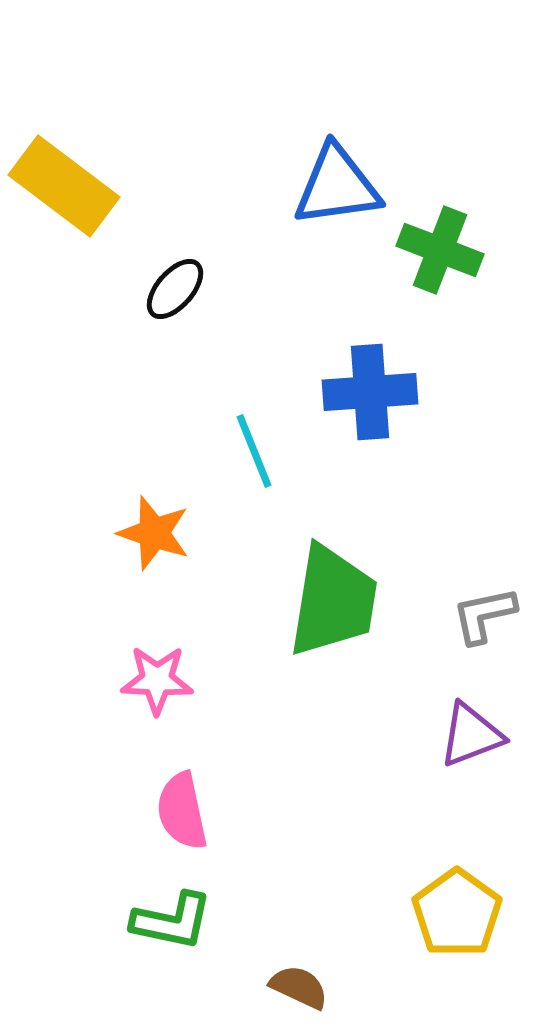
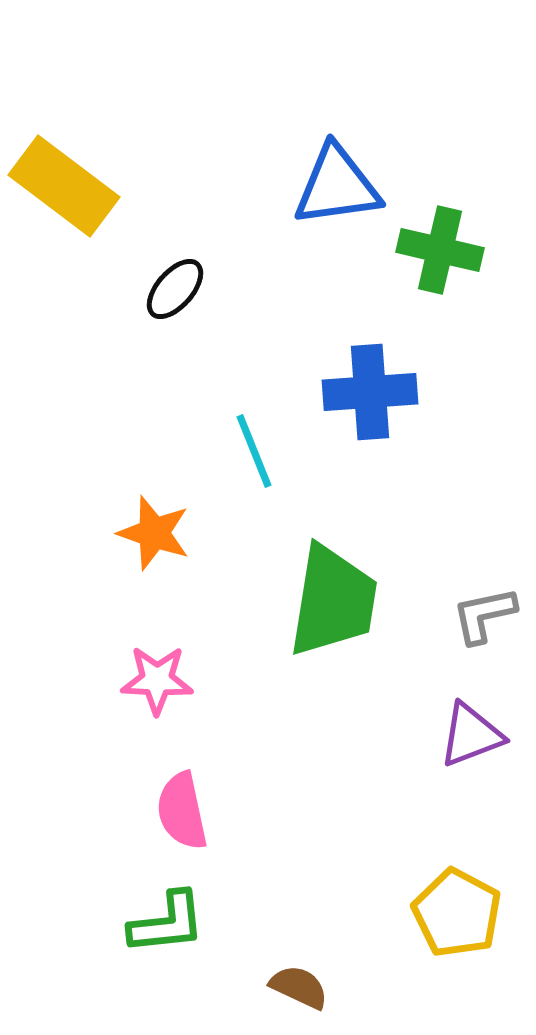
green cross: rotated 8 degrees counterclockwise
yellow pentagon: rotated 8 degrees counterclockwise
green L-shape: moved 5 px left, 2 px down; rotated 18 degrees counterclockwise
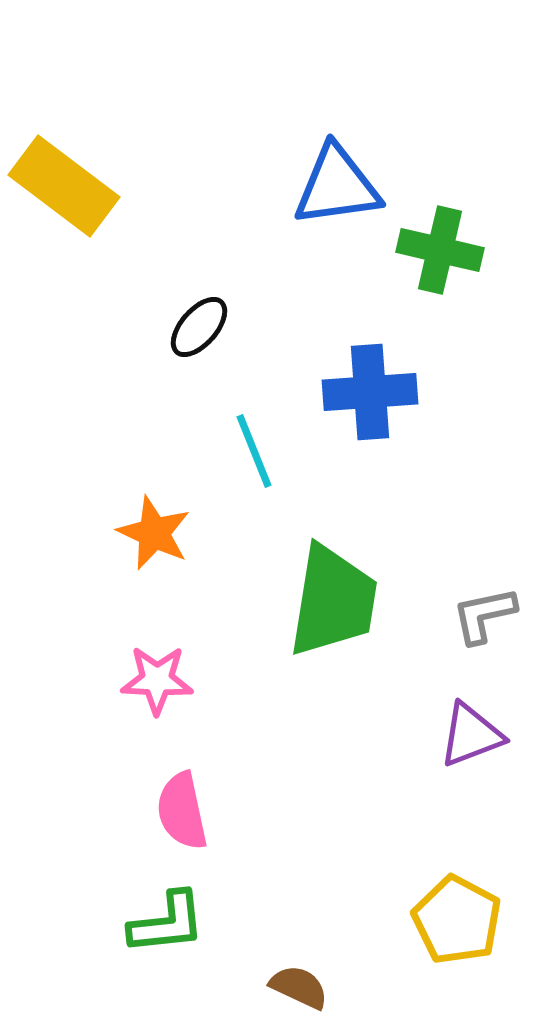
black ellipse: moved 24 px right, 38 px down
orange star: rotated 6 degrees clockwise
yellow pentagon: moved 7 px down
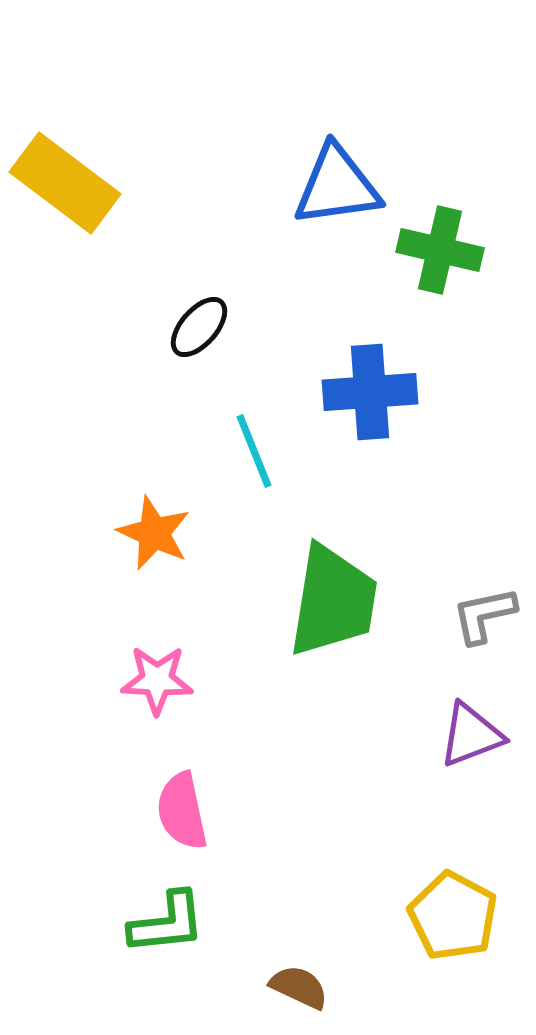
yellow rectangle: moved 1 px right, 3 px up
yellow pentagon: moved 4 px left, 4 px up
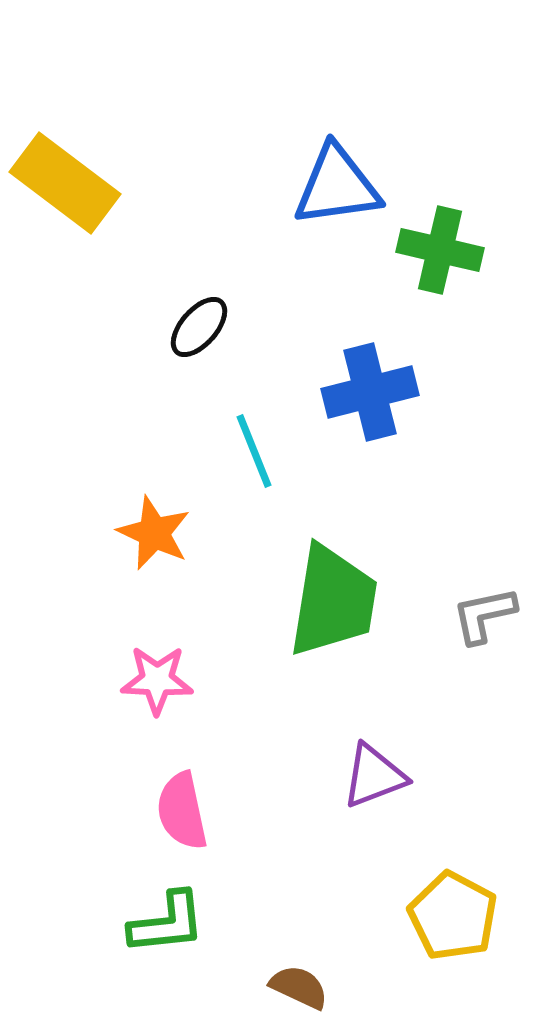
blue cross: rotated 10 degrees counterclockwise
purple triangle: moved 97 px left, 41 px down
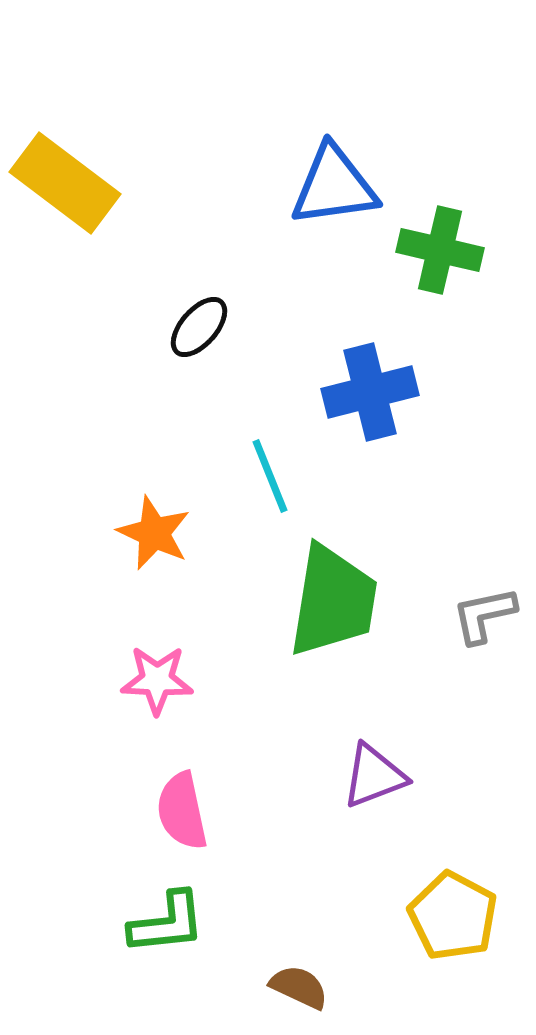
blue triangle: moved 3 px left
cyan line: moved 16 px right, 25 px down
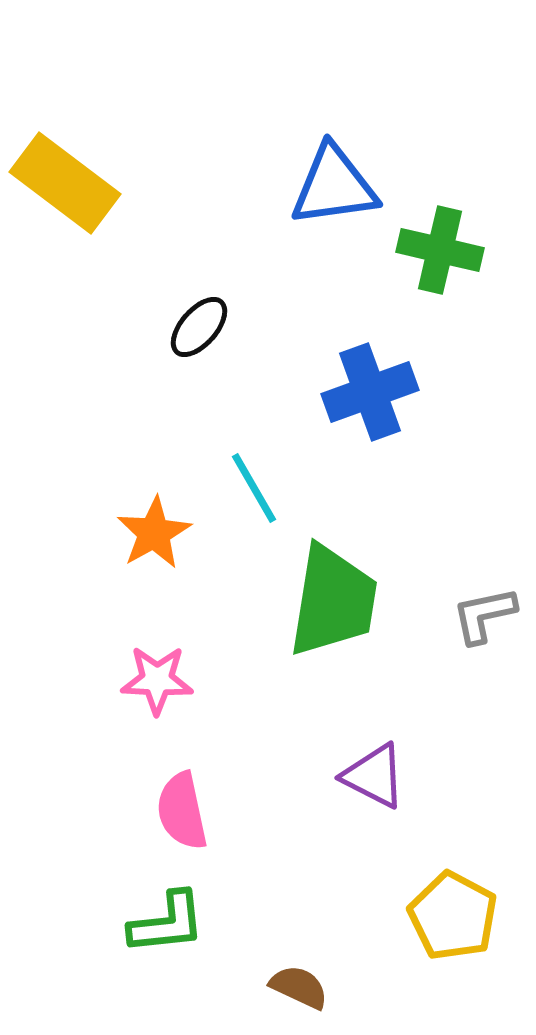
blue cross: rotated 6 degrees counterclockwise
cyan line: moved 16 px left, 12 px down; rotated 8 degrees counterclockwise
orange star: rotated 18 degrees clockwise
purple triangle: rotated 48 degrees clockwise
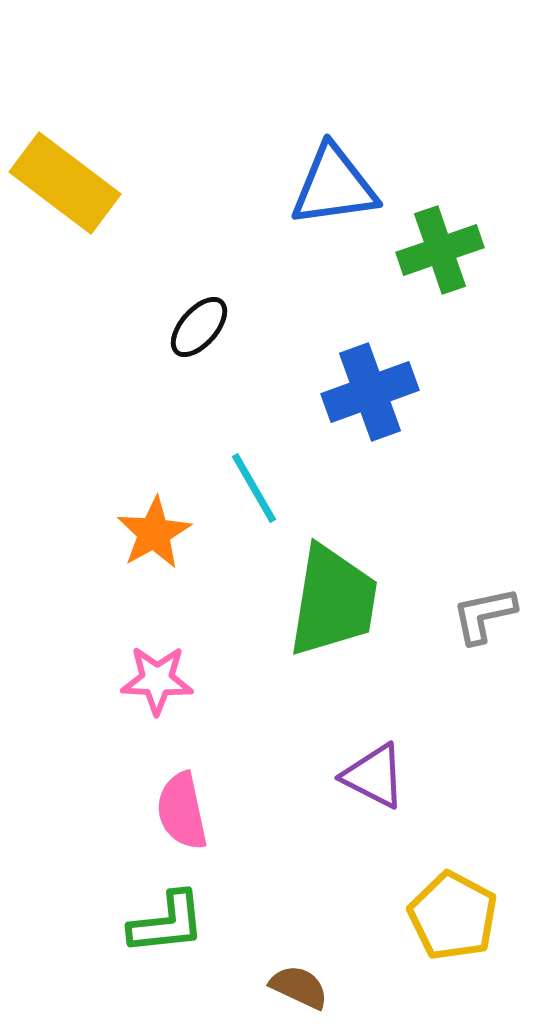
green cross: rotated 32 degrees counterclockwise
